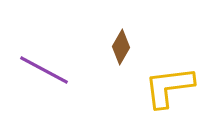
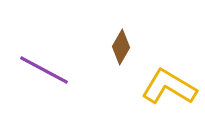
yellow L-shape: rotated 38 degrees clockwise
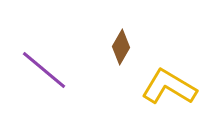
purple line: rotated 12 degrees clockwise
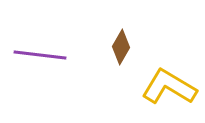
purple line: moved 4 px left, 15 px up; rotated 33 degrees counterclockwise
